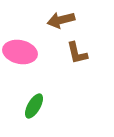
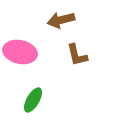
brown L-shape: moved 2 px down
green ellipse: moved 1 px left, 6 px up
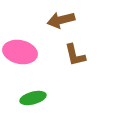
brown L-shape: moved 2 px left
green ellipse: moved 2 px up; rotated 45 degrees clockwise
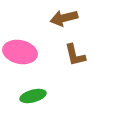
brown arrow: moved 3 px right, 2 px up
green ellipse: moved 2 px up
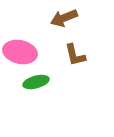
brown arrow: rotated 8 degrees counterclockwise
green ellipse: moved 3 px right, 14 px up
